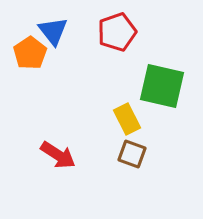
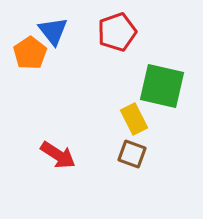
yellow rectangle: moved 7 px right
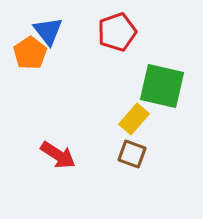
blue triangle: moved 5 px left
yellow rectangle: rotated 68 degrees clockwise
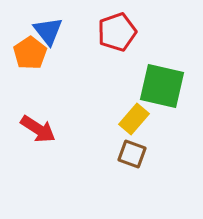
red arrow: moved 20 px left, 26 px up
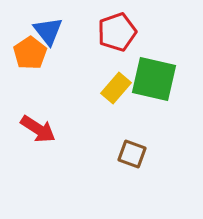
green square: moved 8 px left, 7 px up
yellow rectangle: moved 18 px left, 31 px up
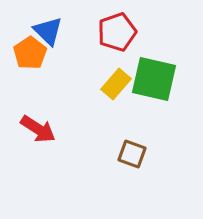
blue triangle: rotated 8 degrees counterclockwise
yellow rectangle: moved 4 px up
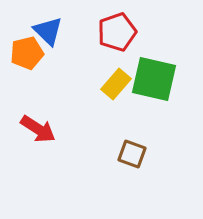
orange pentagon: moved 3 px left; rotated 20 degrees clockwise
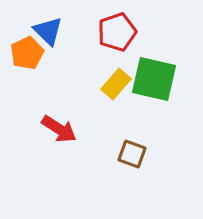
orange pentagon: rotated 12 degrees counterclockwise
red arrow: moved 21 px right
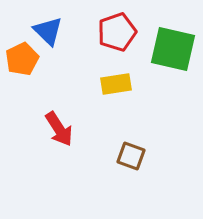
orange pentagon: moved 5 px left, 6 px down
green square: moved 19 px right, 30 px up
yellow rectangle: rotated 40 degrees clockwise
red arrow: rotated 24 degrees clockwise
brown square: moved 1 px left, 2 px down
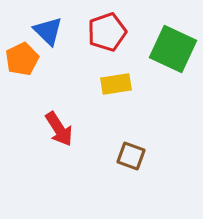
red pentagon: moved 10 px left
green square: rotated 12 degrees clockwise
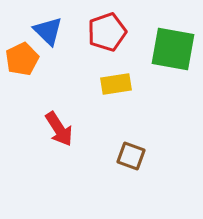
green square: rotated 15 degrees counterclockwise
